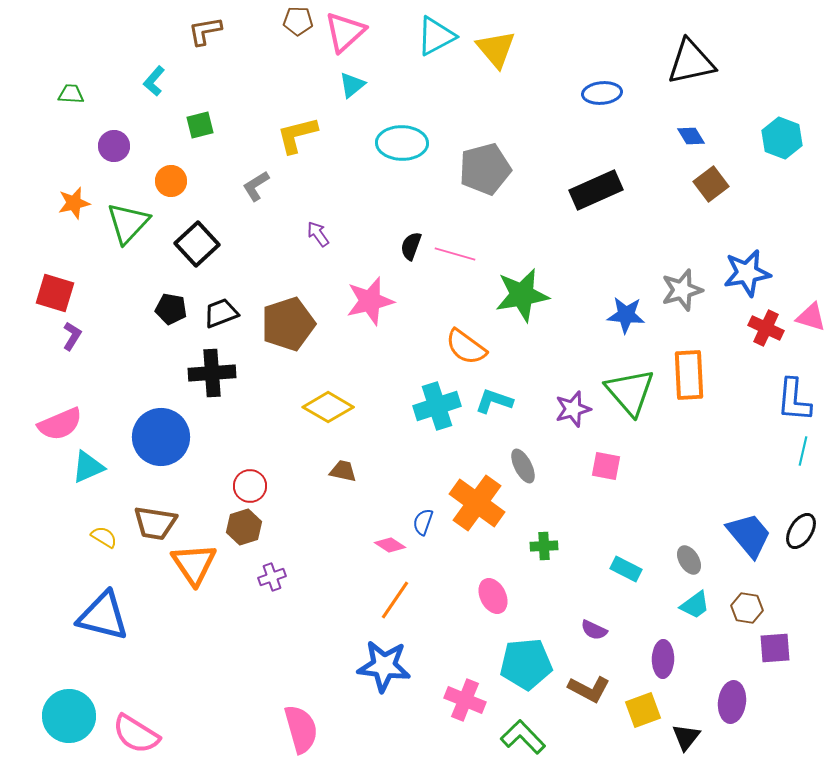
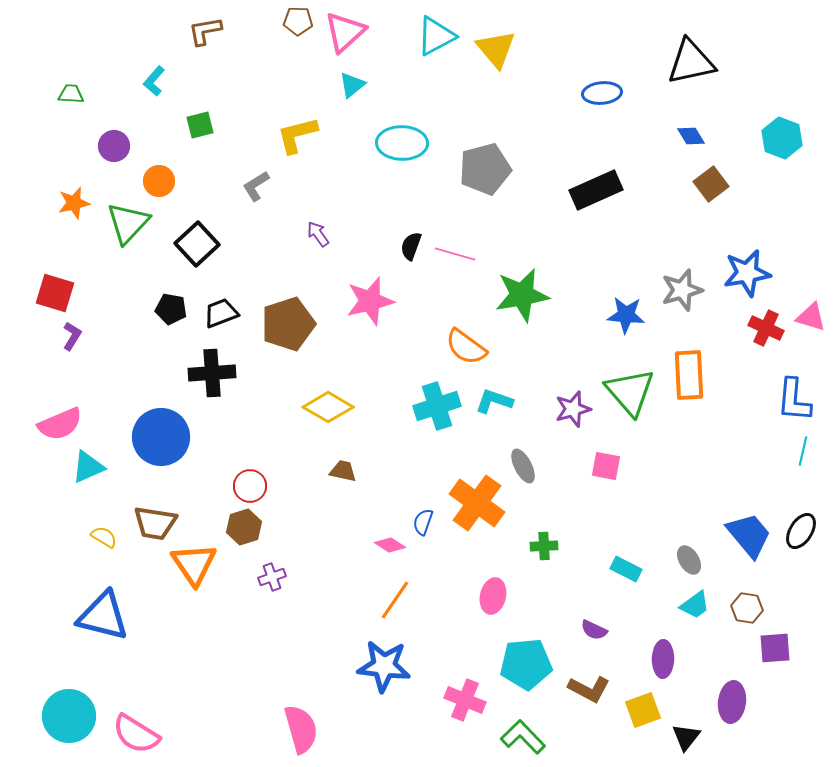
orange circle at (171, 181): moved 12 px left
pink ellipse at (493, 596): rotated 40 degrees clockwise
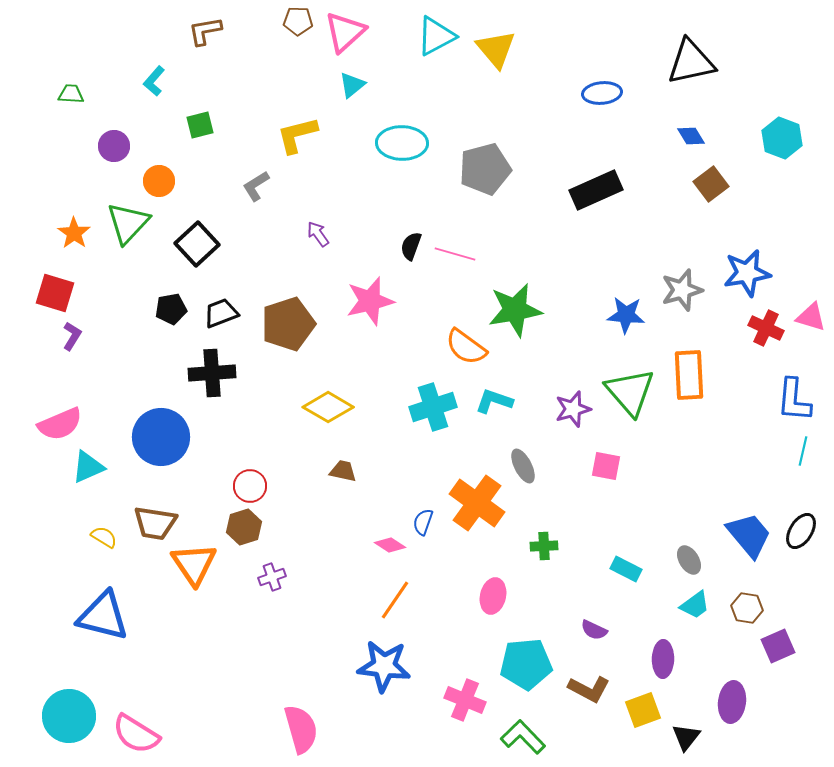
orange star at (74, 203): moved 30 px down; rotated 24 degrees counterclockwise
green star at (522, 295): moved 7 px left, 15 px down
black pentagon at (171, 309): rotated 20 degrees counterclockwise
cyan cross at (437, 406): moved 4 px left, 1 px down
purple square at (775, 648): moved 3 px right, 2 px up; rotated 20 degrees counterclockwise
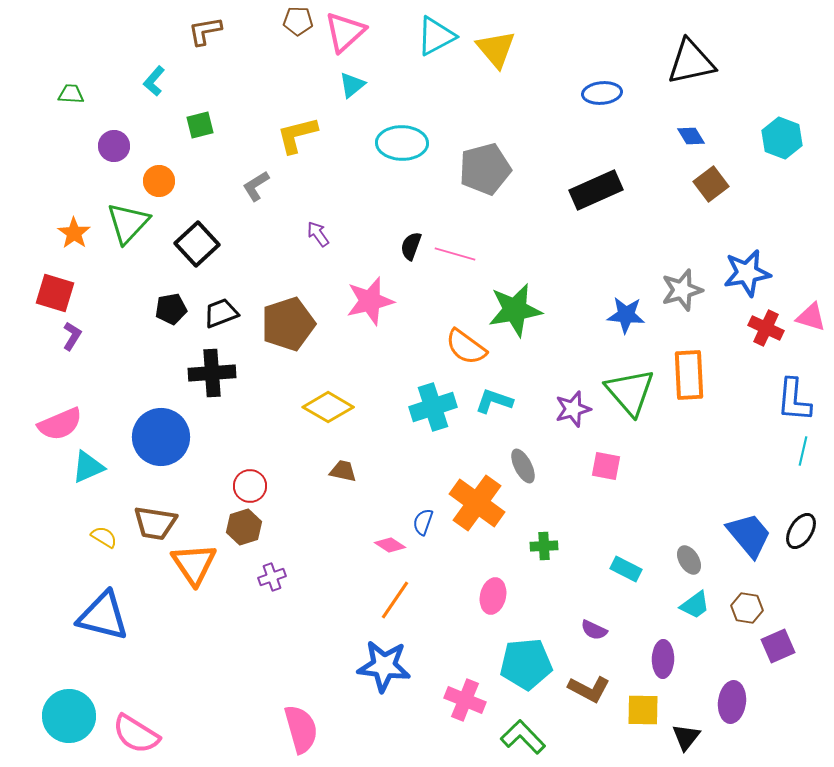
yellow square at (643, 710): rotated 21 degrees clockwise
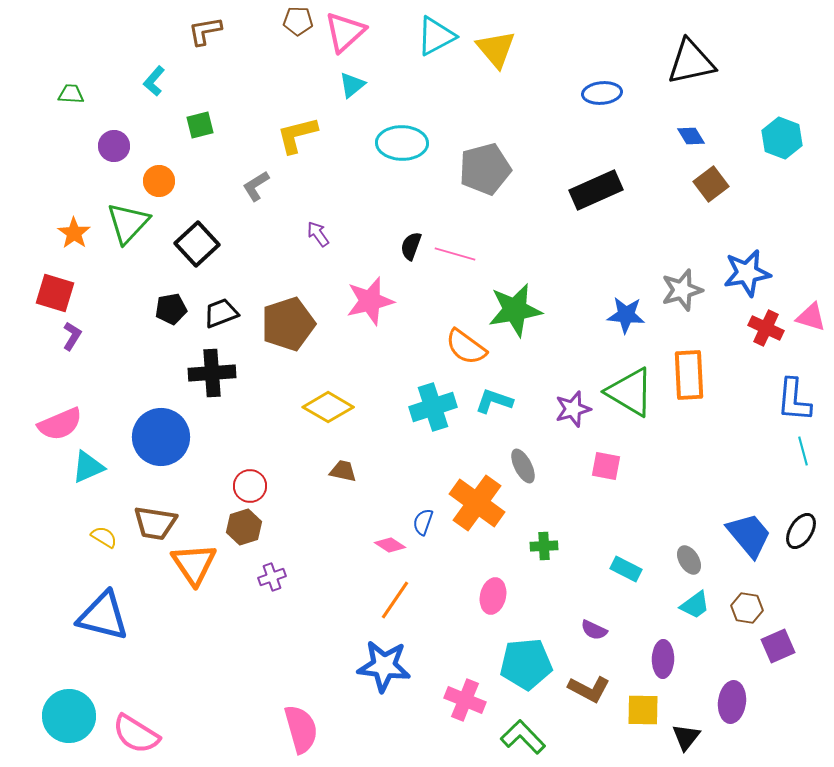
green triangle at (630, 392): rotated 18 degrees counterclockwise
cyan line at (803, 451): rotated 28 degrees counterclockwise
